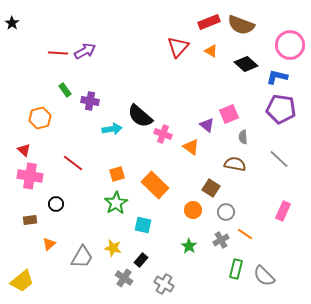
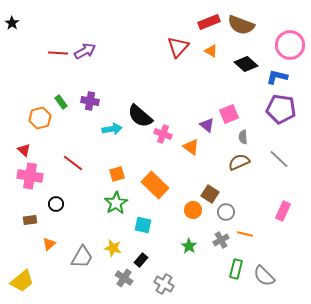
green rectangle at (65, 90): moved 4 px left, 12 px down
brown semicircle at (235, 164): moved 4 px right, 2 px up; rotated 35 degrees counterclockwise
brown square at (211, 188): moved 1 px left, 6 px down
orange line at (245, 234): rotated 21 degrees counterclockwise
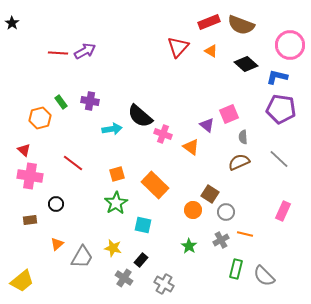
orange triangle at (49, 244): moved 8 px right
